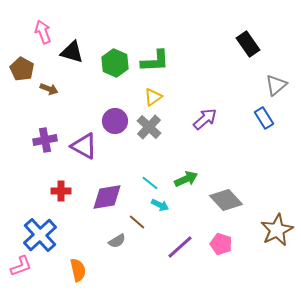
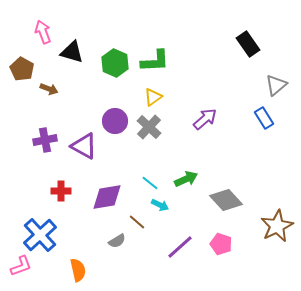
brown star: moved 4 px up
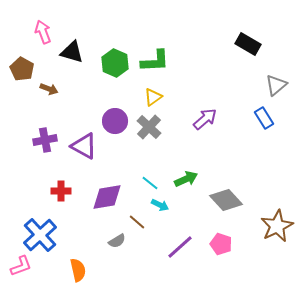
black rectangle: rotated 25 degrees counterclockwise
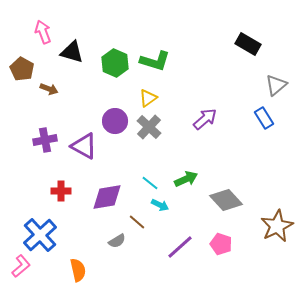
green L-shape: rotated 20 degrees clockwise
yellow triangle: moved 5 px left, 1 px down
pink L-shape: rotated 20 degrees counterclockwise
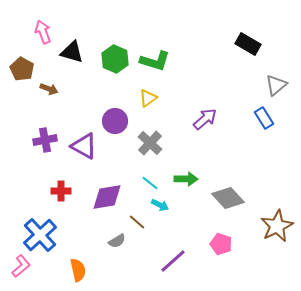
green hexagon: moved 4 px up
gray cross: moved 1 px right, 16 px down
green arrow: rotated 25 degrees clockwise
gray diamond: moved 2 px right, 2 px up
purple line: moved 7 px left, 14 px down
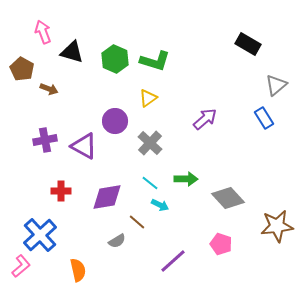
brown star: rotated 20 degrees clockwise
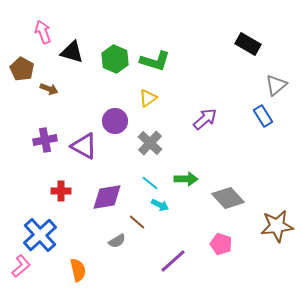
blue rectangle: moved 1 px left, 2 px up
